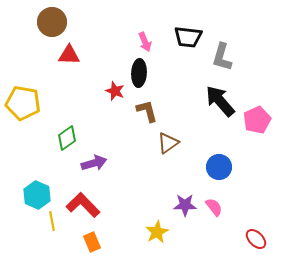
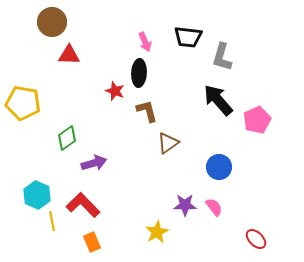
black arrow: moved 2 px left, 1 px up
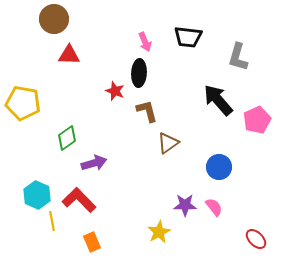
brown circle: moved 2 px right, 3 px up
gray L-shape: moved 16 px right
red L-shape: moved 4 px left, 5 px up
yellow star: moved 2 px right
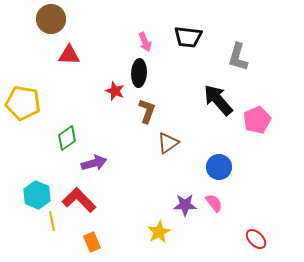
brown circle: moved 3 px left
brown L-shape: rotated 35 degrees clockwise
pink semicircle: moved 4 px up
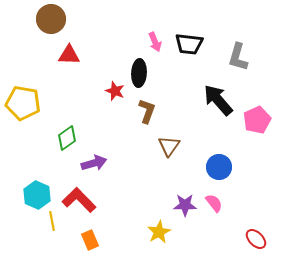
black trapezoid: moved 1 px right, 7 px down
pink arrow: moved 10 px right
brown triangle: moved 1 px right, 3 px down; rotated 20 degrees counterclockwise
orange rectangle: moved 2 px left, 2 px up
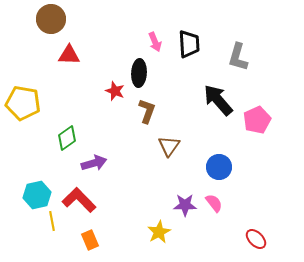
black trapezoid: rotated 100 degrees counterclockwise
cyan hexagon: rotated 24 degrees clockwise
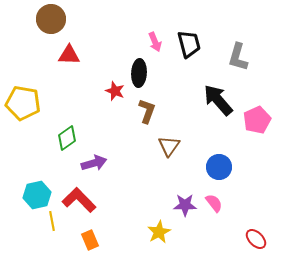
black trapezoid: rotated 12 degrees counterclockwise
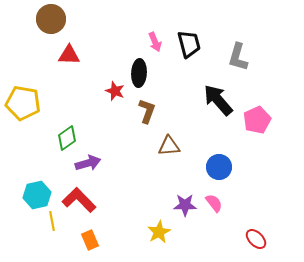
brown triangle: rotated 50 degrees clockwise
purple arrow: moved 6 px left
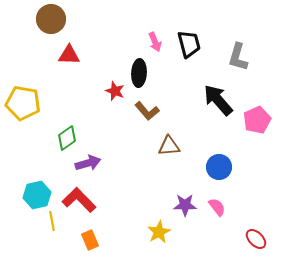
brown L-shape: rotated 120 degrees clockwise
pink semicircle: moved 3 px right, 4 px down
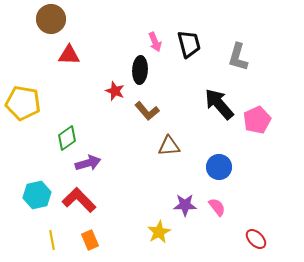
black ellipse: moved 1 px right, 3 px up
black arrow: moved 1 px right, 4 px down
yellow line: moved 19 px down
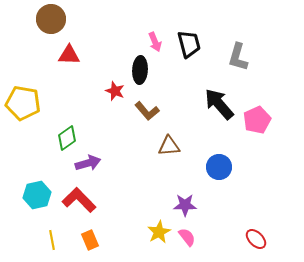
pink semicircle: moved 30 px left, 30 px down
